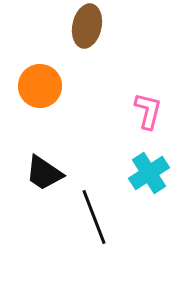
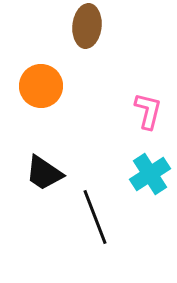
brown ellipse: rotated 6 degrees counterclockwise
orange circle: moved 1 px right
cyan cross: moved 1 px right, 1 px down
black line: moved 1 px right
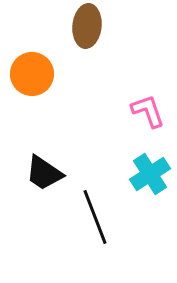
orange circle: moved 9 px left, 12 px up
pink L-shape: rotated 33 degrees counterclockwise
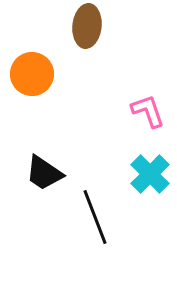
cyan cross: rotated 12 degrees counterclockwise
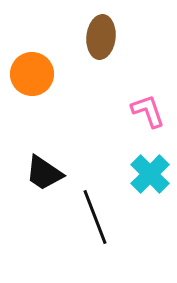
brown ellipse: moved 14 px right, 11 px down
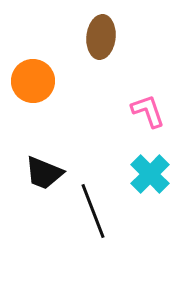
orange circle: moved 1 px right, 7 px down
black trapezoid: rotated 12 degrees counterclockwise
black line: moved 2 px left, 6 px up
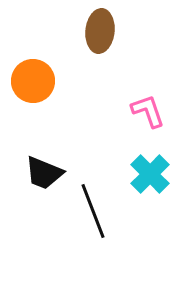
brown ellipse: moved 1 px left, 6 px up
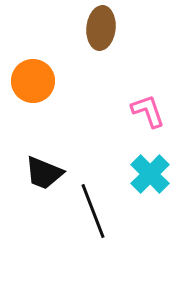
brown ellipse: moved 1 px right, 3 px up
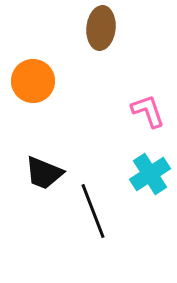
cyan cross: rotated 12 degrees clockwise
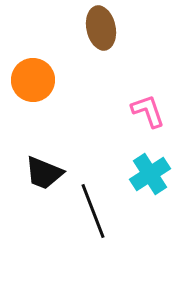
brown ellipse: rotated 18 degrees counterclockwise
orange circle: moved 1 px up
